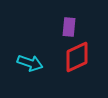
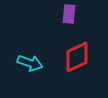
purple rectangle: moved 13 px up
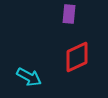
cyan arrow: moved 1 px left, 14 px down; rotated 10 degrees clockwise
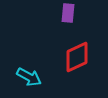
purple rectangle: moved 1 px left, 1 px up
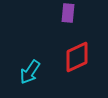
cyan arrow: moved 1 px right, 5 px up; rotated 95 degrees clockwise
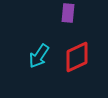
cyan arrow: moved 9 px right, 16 px up
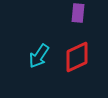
purple rectangle: moved 10 px right
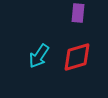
red diamond: rotated 8 degrees clockwise
